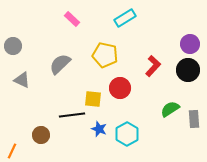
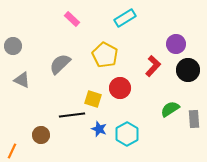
purple circle: moved 14 px left
yellow pentagon: rotated 15 degrees clockwise
yellow square: rotated 12 degrees clockwise
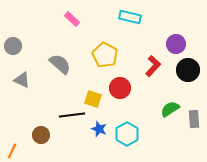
cyan rectangle: moved 5 px right, 1 px up; rotated 45 degrees clockwise
gray semicircle: rotated 85 degrees clockwise
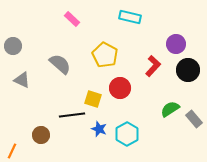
gray rectangle: rotated 36 degrees counterclockwise
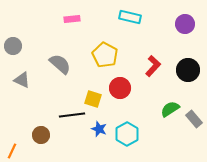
pink rectangle: rotated 49 degrees counterclockwise
purple circle: moved 9 px right, 20 px up
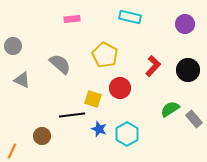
brown circle: moved 1 px right, 1 px down
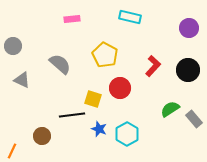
purple circle: moved 4 px right, 4 px down
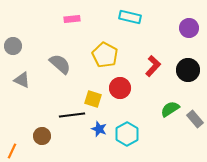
gray rectangle: moved 1 px right
